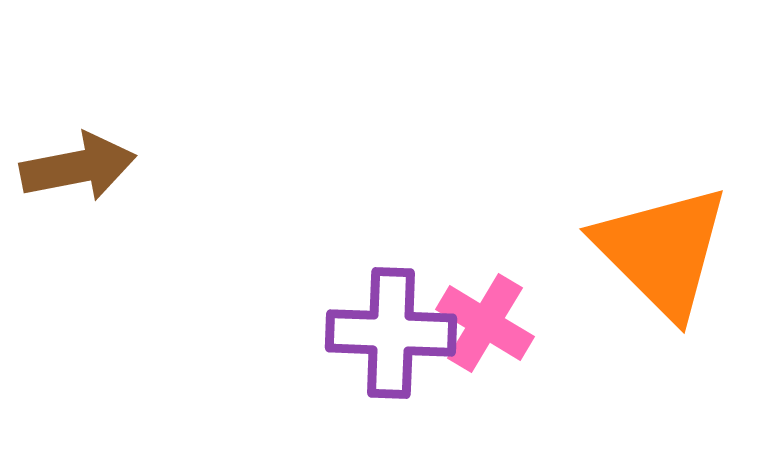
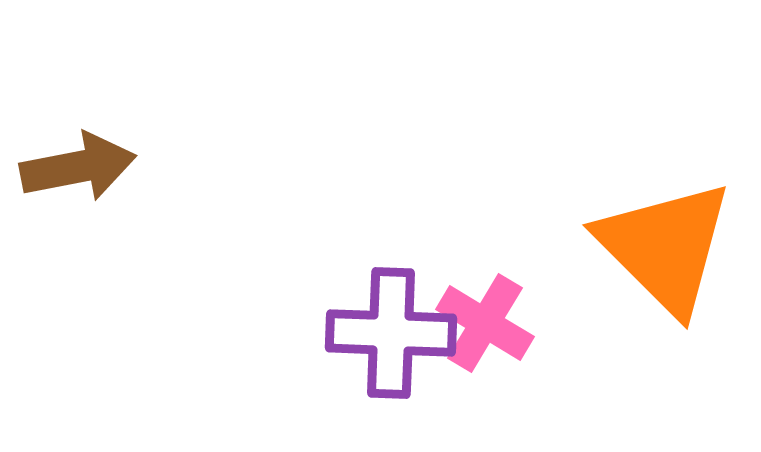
orange triangle: moved 3 px right, 4 px up
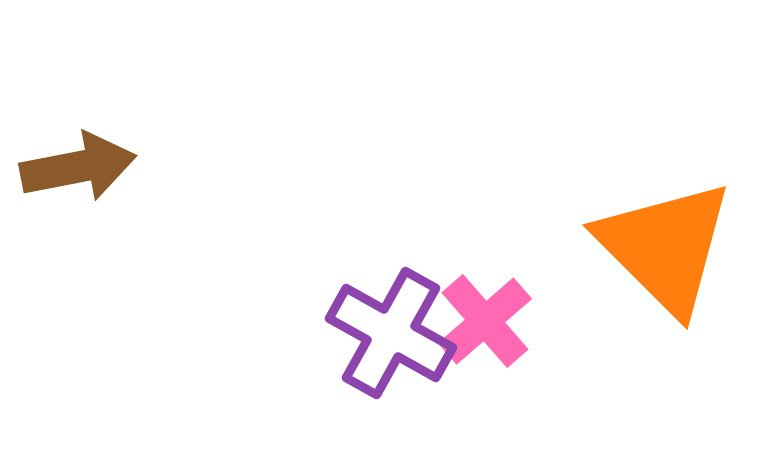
pink cross: moved 2 px up; rotated 18 degrees clockwise
purple cross: rotated 27 degrees clockwise
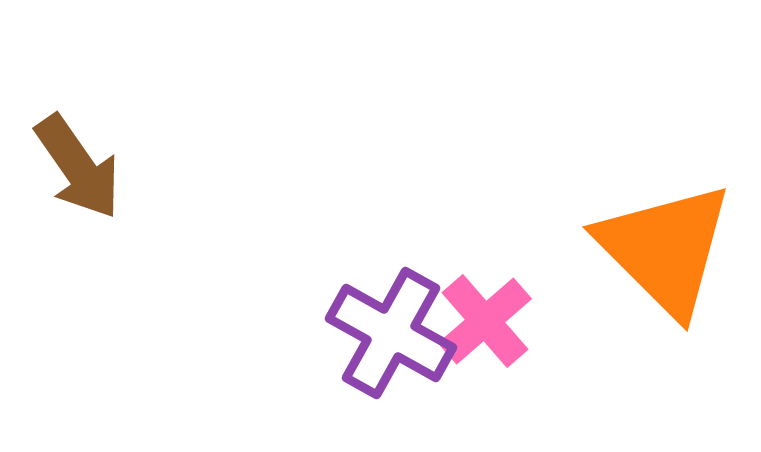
brown arrow: rotated 66 degrees clockwise
orange triangle: moved 2 px down
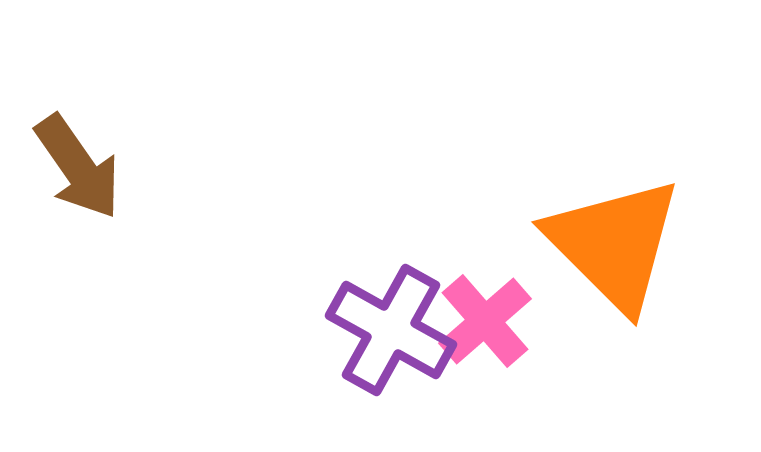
orange triangle: moved 51 px left, 5 px up
purple cross: moved 3 px up
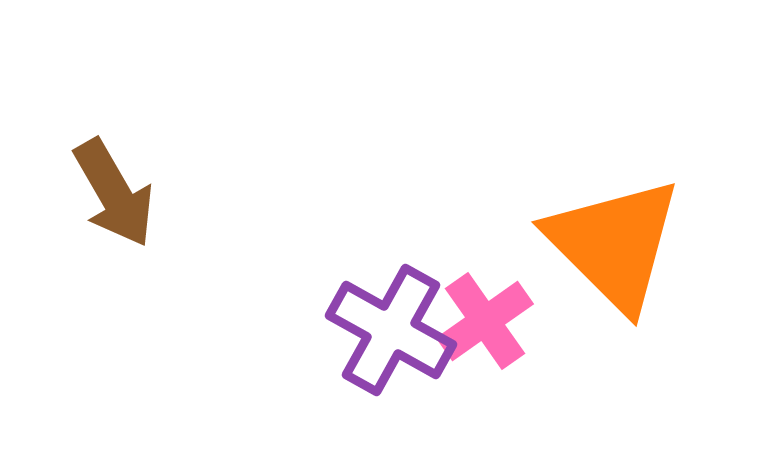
brown arrow: moved 36 px right, 26 px down; rotated 5 degrees clockwise
pink cross: rotated 6 degrees clockwise
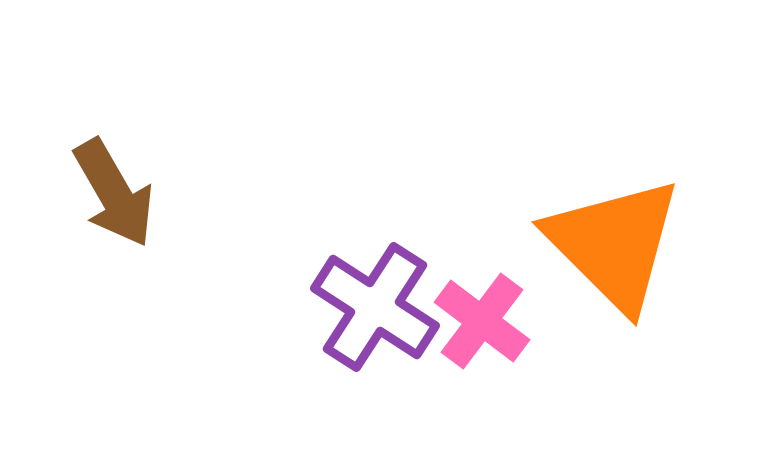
pink cross: moved 3 px left; rotated 18 degrees counterclockwise
purple cross: moved 16 px left, 23 px up; rotated 4 degrees clockwise
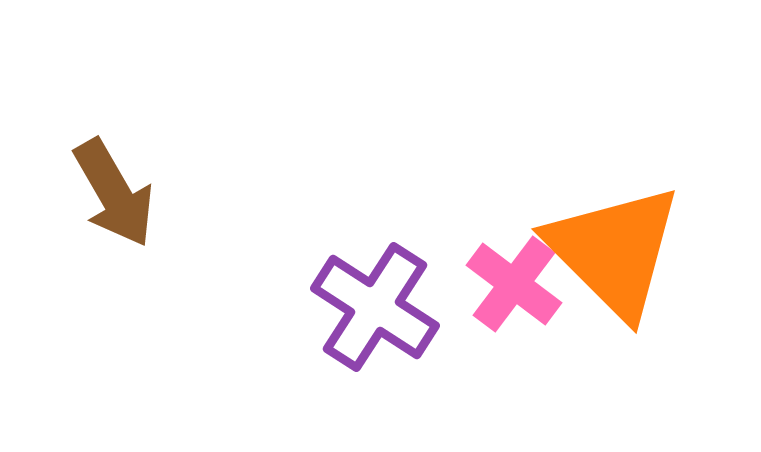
orange triangle: moved 7 px down
pink cross: moved 32 px right, 37 px up
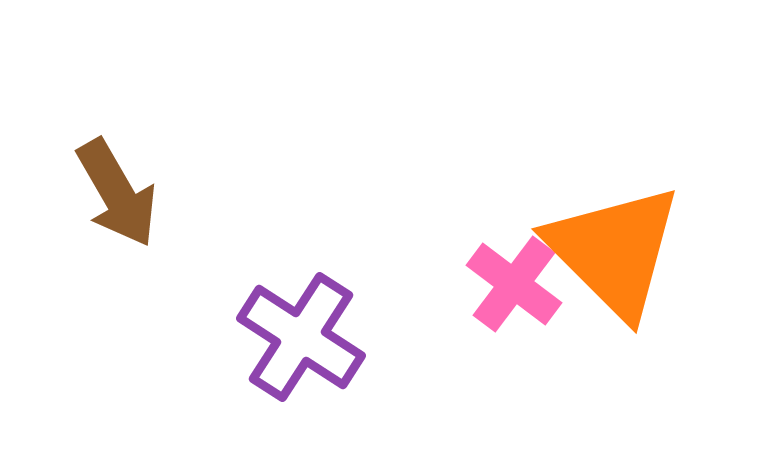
brown arrow: moved 3 px right
purple cross: moved 74 px left, 30 px down
